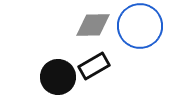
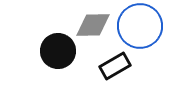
black rectangle: moved 21 px right
black circle: moved 26 px up
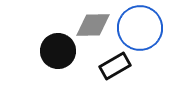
blue circle: moved 2 px down
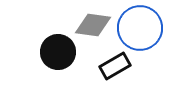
gray diamond: rotated 9 degrees clockwise
black circle: moved 1 px down
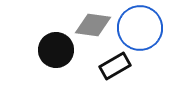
black circle: moved 2 px left, 2 px up
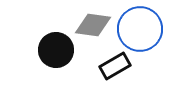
blue circle: moved 1 px down
